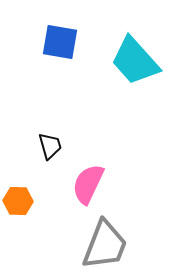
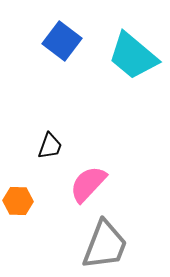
blue square: moved 2 px right, 1 px up; rotated 27 degrees clockwise
cyan trapezoid: moved 2 px left, 5 px up; rotated 8 degrees counterclockwise
black trapezoid: rotated 36 degrees clockwise
pink semicircle: rotated 18 degrees clockwise
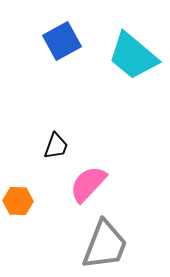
blue square: rotated 24 degrees clockwise
black trapezoid: moved 6 px right
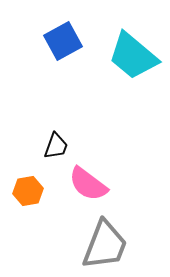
blue square: moved 1 px right
pink semicircle: rotated 96 degrees counterclockwise
orange hexagon: moved 10 px right, 10 px up; rotated 12 degrees counterclockwise
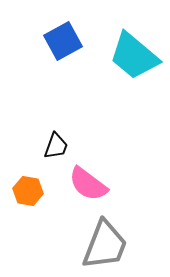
cyan trapezoid: moved 1 px right
orange hexagon: rotated 20 degrees clockwise
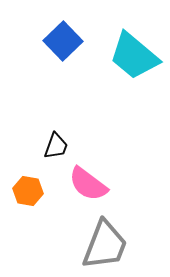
blue square: rotated 15 degrees counterclockwise
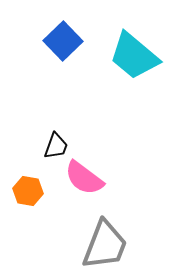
pink semicircle: moved 4 px left, 6 px up
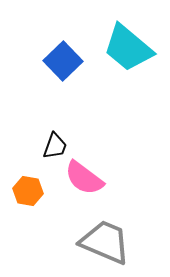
blue square: moved 20 px down
cyan trapezoid: moved 6 px left, 8 px up
black trapezoid: moved 1 px left
gray trapezoid: moved 3 px up; rotated 88 degrees counterclockwise
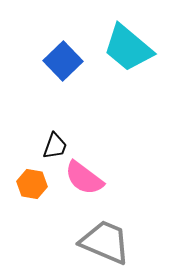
orange hexagon: moved 4 px right, 7 px up
